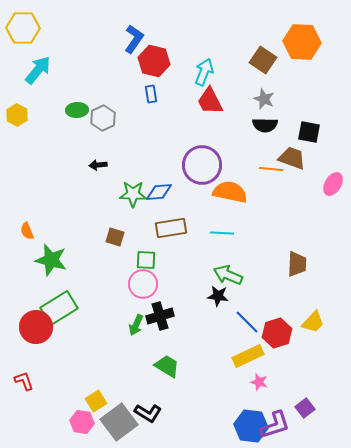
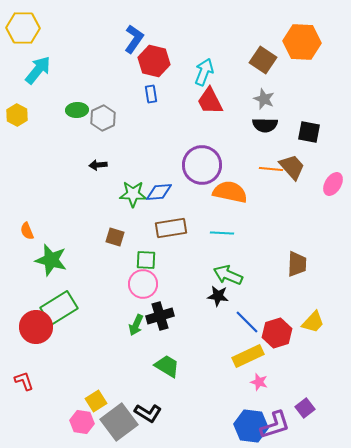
brown trapezoid at (292, 158): moved 9 px down; rotated 28 degrees clockwise
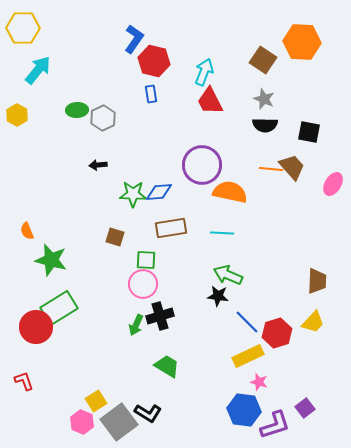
brown trapezoid at (297, 264): moved 20 px right, 17 px down
pink hexagon at (82, 422): rotated 15 degrees clockwise
blue hexagon at (251, 426): moved 7 px left, 16 px up
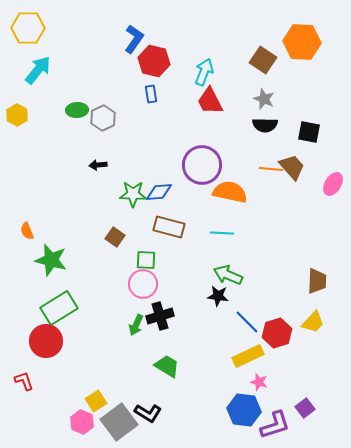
yellow hexagon at (23, 28): moved 5 px right
brown rectangle at (171, 228): moved 2 px left, 1 px up; rotated 24 degrees clockwise
brown square at (115, 237): rotated 18 degrees clockwise
red circle at (36, 327): moved 10 px right, 14 px down
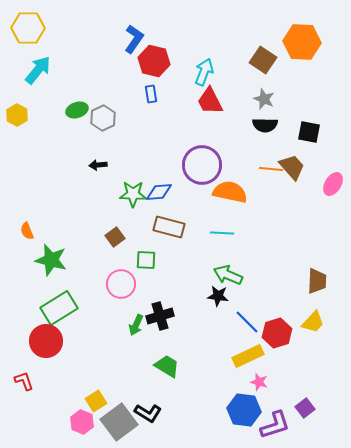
green ellipse at (77, 110): rotated 15 degrees counterclockwise
brown square at (115, 237): rotated 18 degrees clockwise
pink circle at (143, 284): moved 22 px left
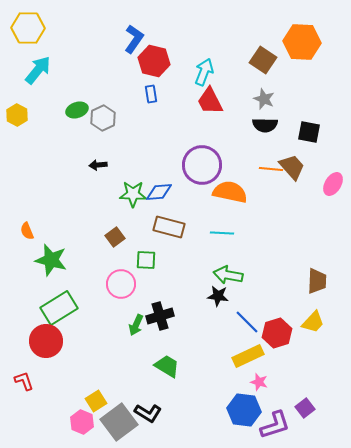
green arrow at (228, 275): rotated 12 degrees counterclockwise
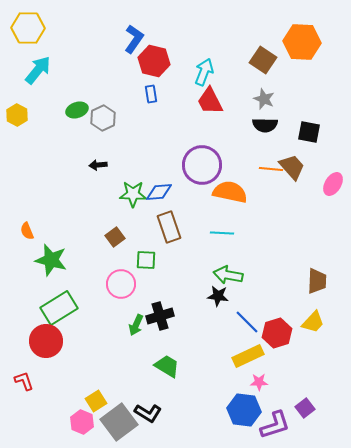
brown rectangle at (169, 227): rotated 56 degrees clockwise
pink star at (259, 382): rotated 18 degrees counterclockwise
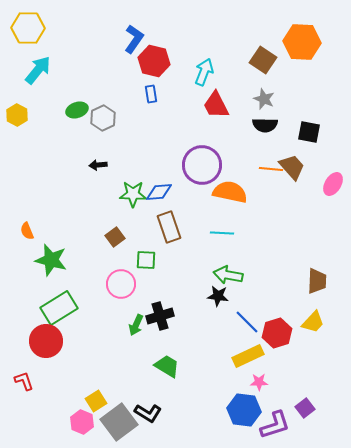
red trapezoid at (210, 101): moved 6 px right, 4 px down
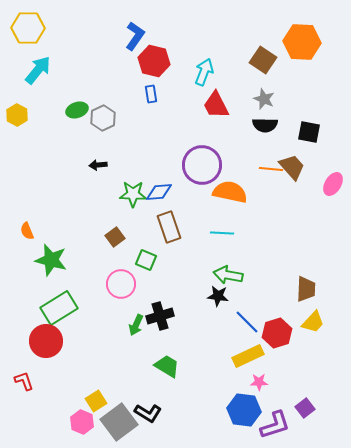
blue L-shape at (134, 39): moved 1 px right, 3 px up
green square at (146, 260): rotated 20 degrees clockwise
brown trapezoid at (317, 281): moved 11 px left, 8 px down
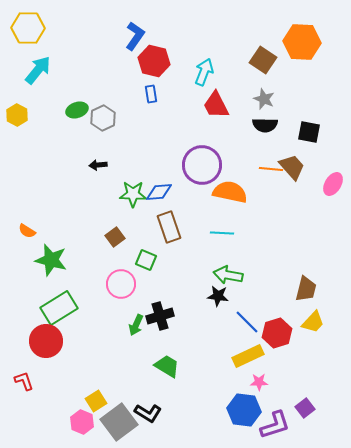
orange semicircle at (27, 231): rotated 36 degrees counterclockwise
brown trapezoid at (306, 289): rotated 12 degrees clockwise
